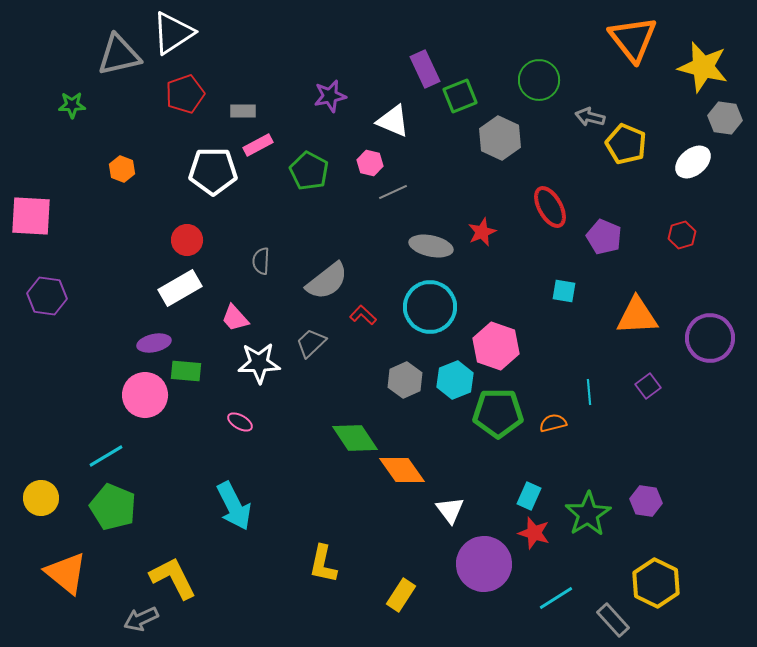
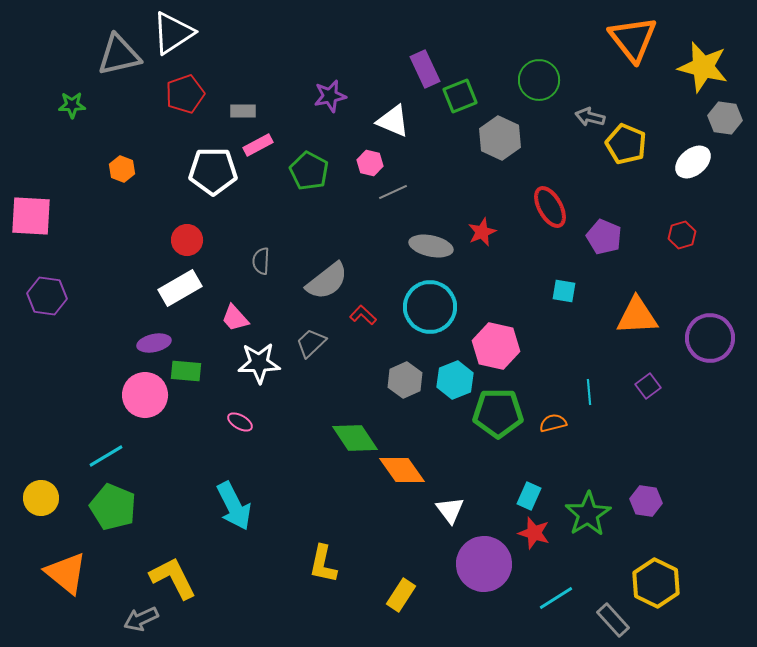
pink hexagon at (496, 346): rotated 6 degrees counterclockwise
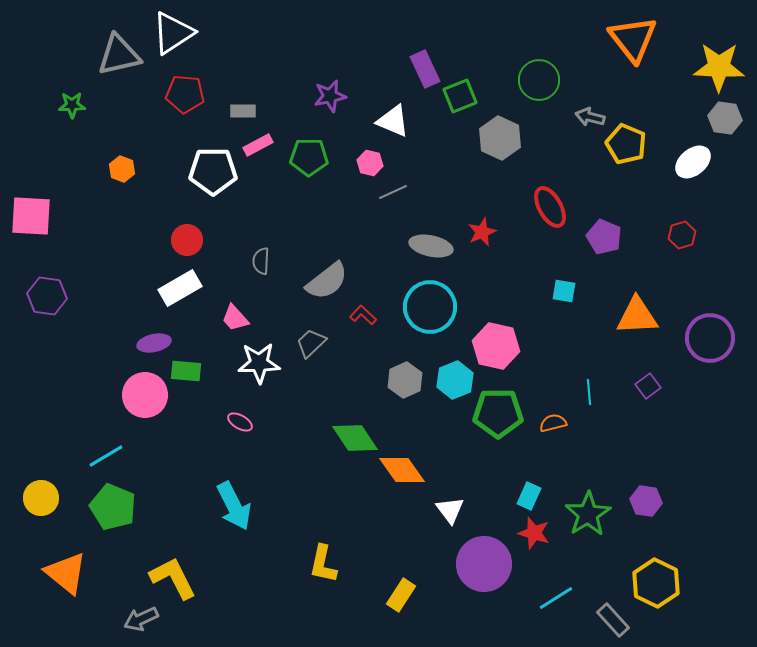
yellow star at (703, 67): moved 16 px right; rotated 12 degrees counterclockwise
red pentagon at (185, 94): rotated 24 degrees clockwise
green pentagon at (309, 171): moved 14 px up; rotated 27 degrees counterclockwise
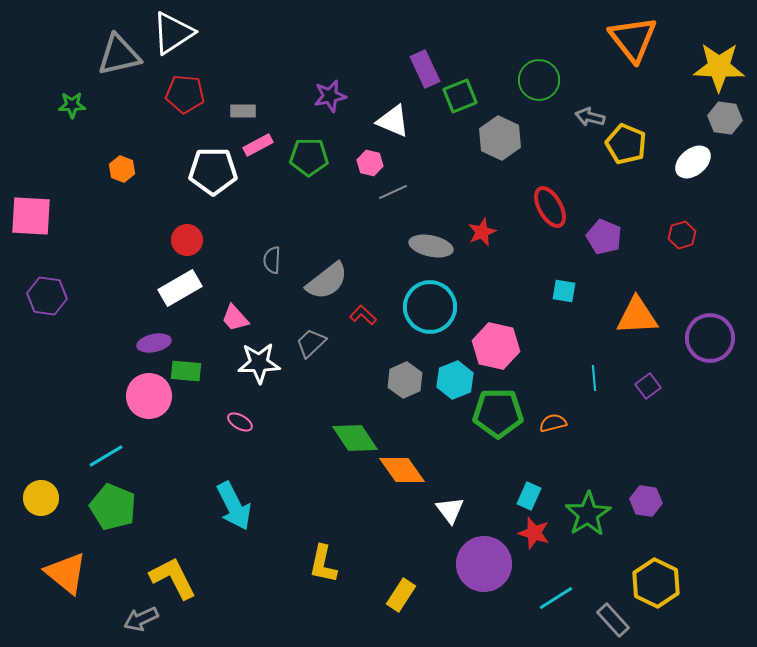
gray semicircle at (261, 261): moved 11 px right, 1 px up
cyan line at (589, 392): moved 5 px right, 14 px up
pink circle at (145, 395): moved 4 px right, 1 px down
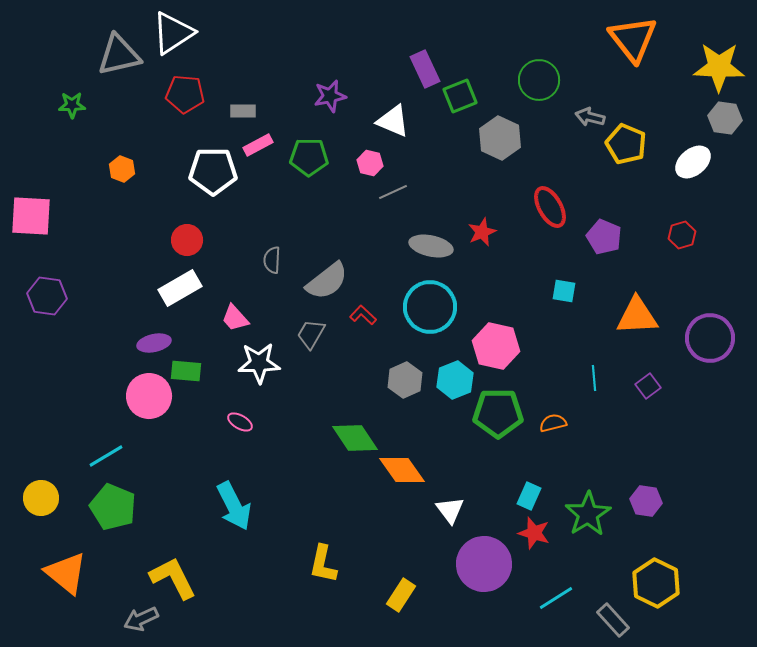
gray trapezoid at (311, 343): moved 9 px up; rotated 16 degrees counterclockwise
